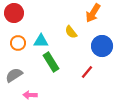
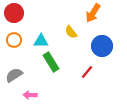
orange circle: moved 4 px left, 3 px up
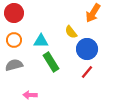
blue circle: moved 15 px left, 3 px down
gray semicircle: moved 10 px up; rotated 18 degrees clockwise
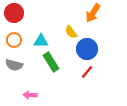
gray semicircle: rotated 150 degrees counterclockwise
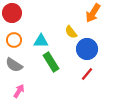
red circle: moved 2 px left
gray semicircle: rotated 18 degrees clockwise
red line: moved 2 px down
pink arrow: moved 11 px left, 4 px up; rotated 120 degrees clockwise
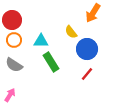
red circle: moved 7 px down
pink arrow: moved 9 px left, 4 px down
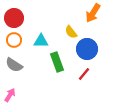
red circle: moved 2 px right, 2 px up
green rectangle: moved 6 px right; rotated 12 degrees clockwise
red line: moved 3 px left
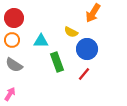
yellow semicircle: rotated 24 degrees counterclockwise
orange circle: moved 2 px left
pink arrow: moved 1 px up
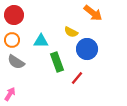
orange arrow: rotated 84 degrees counterclockwise
red circle: moved 3 px up
gray semicircle: moved 2 px right, 3 px up
red line: moved 7 px left, 4 px down
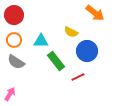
orange arrow: moved 2 px right
orange circle: moved 2 px right
blue circle: moved 2 px down
green rectangle: moved 1 px left, 1 px up; rotated 18 degrees counterclockwise
red line: moved 1 px right, 1 px up; rotated 24 degrees clockwise
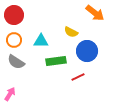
green rectangle: rotated 60 degrees counterclockwise
